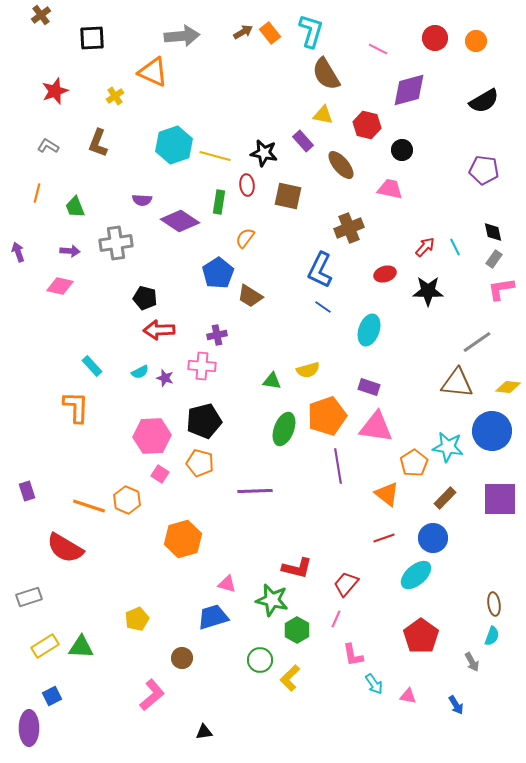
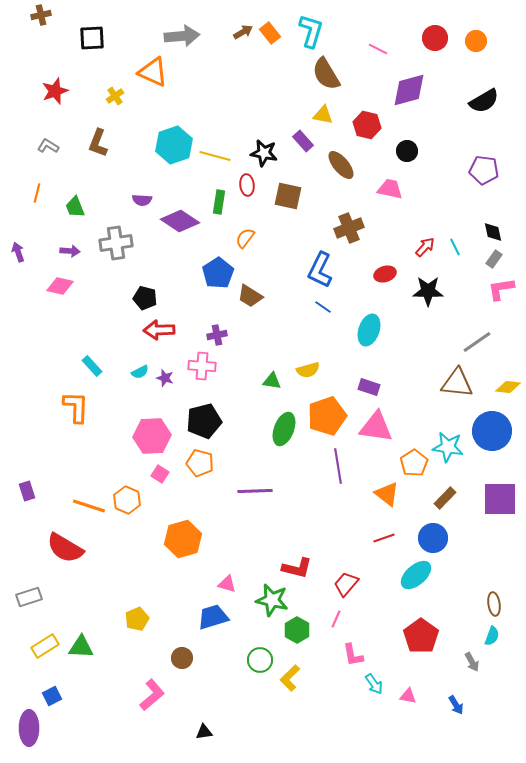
brown cross at (41, 15): rotated 24 degrees clockwise
black circle at (402, 150): moved 5 px right, 1 px down
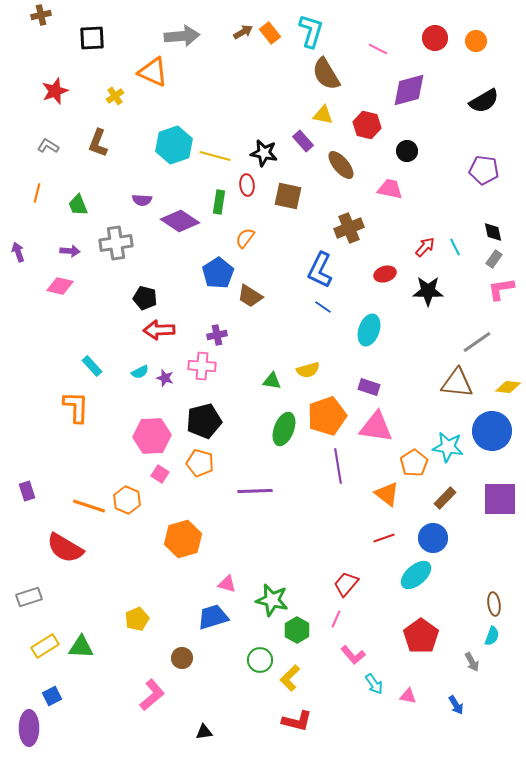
green trapezoid at (75, 207): moved 3 px right, 2 px up
red L-shape at (297, 568): moved 153 px down
pink L-shape at (353, 655): rotated 30 degrees counterclockwise
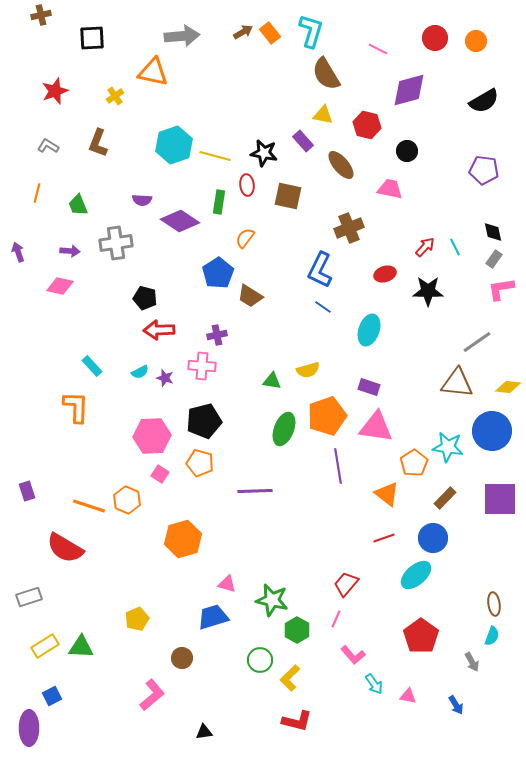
orange triangle at (153, 72): rotated 12 degrees counterclockwise
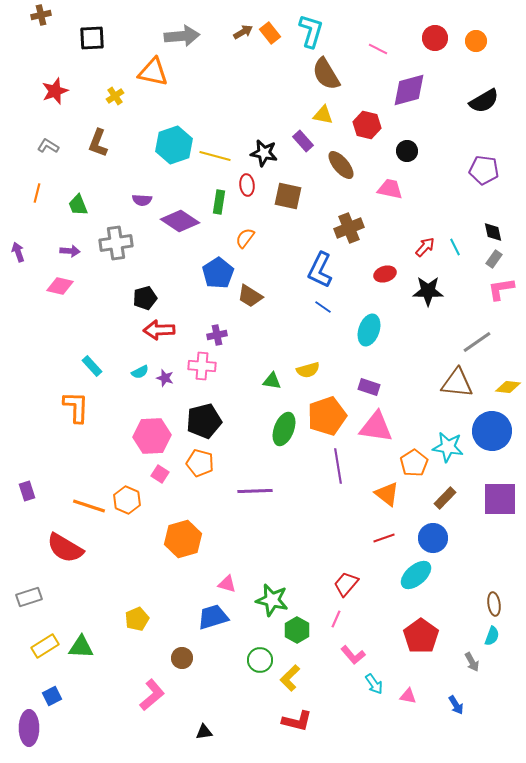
black pentagon at (145, 298): rotated 30 degrees counterclockwise
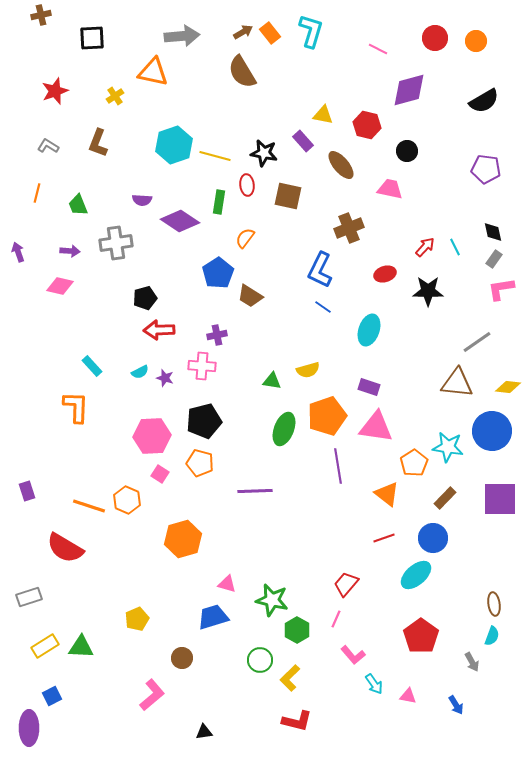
brown semicircle at (326, 74): moved 84 px left, 2 px up
purple pentagon at (484, 170): moved 2 px right, 1 px up
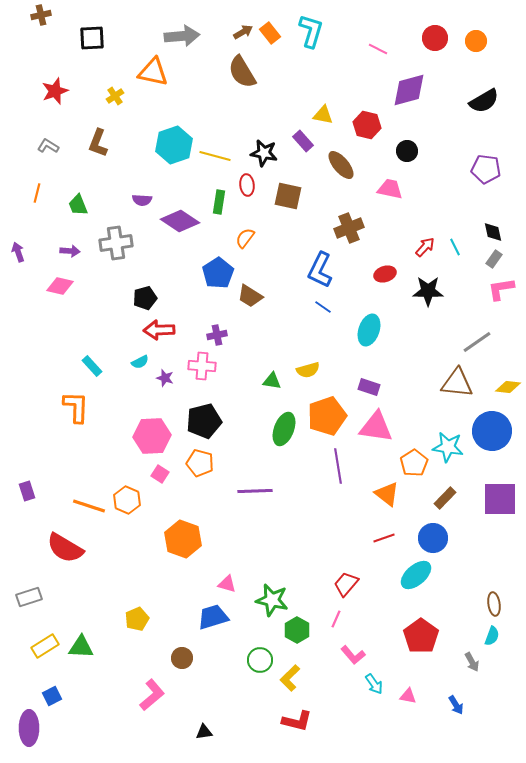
cyan semicircle at (140, 372): moved 10 px up
orange hexagon at (183, 539): rotated 24 degrees counterclockwise
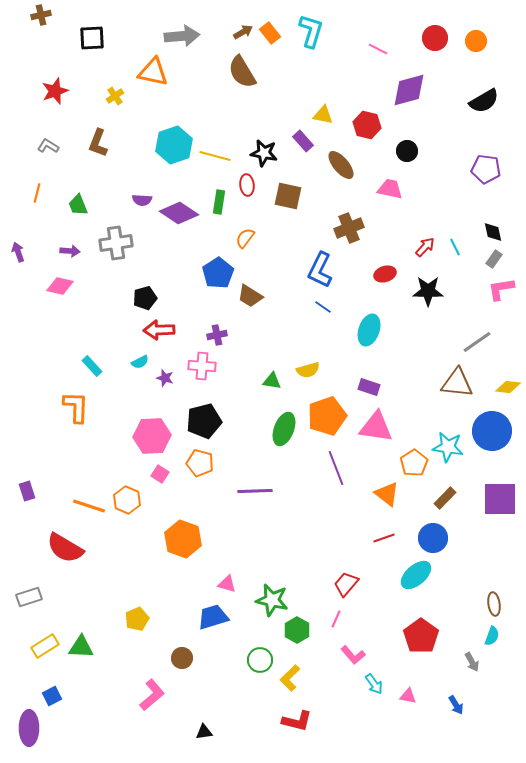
purple diamond at (180, 221): moved 1 px left, 8 px up
purple line at (338, 466): moved 2 px left, 2 px down; rotated 12 degrees counterclockwise
